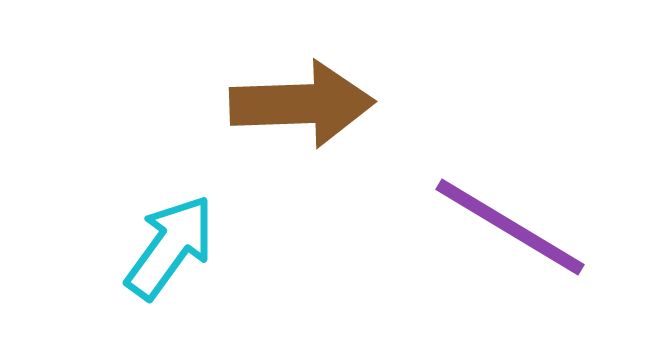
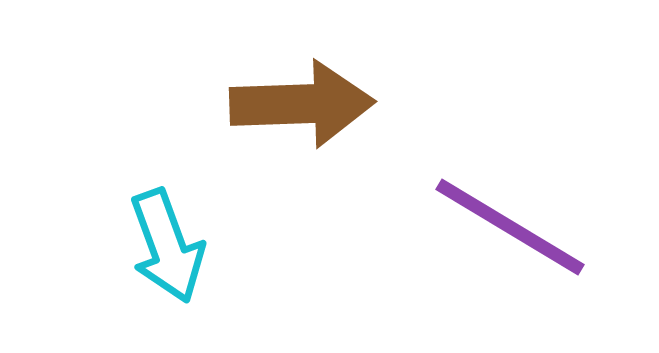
cyan arrow: moved 3 px left, 1 px up; rotated 124 degrees clockwise
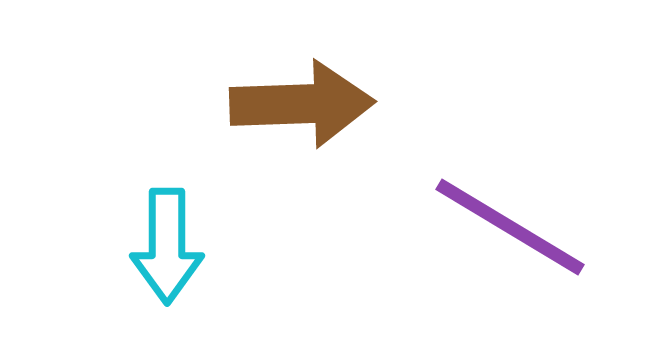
cyan arrow: rotated 20 degrees clockwise
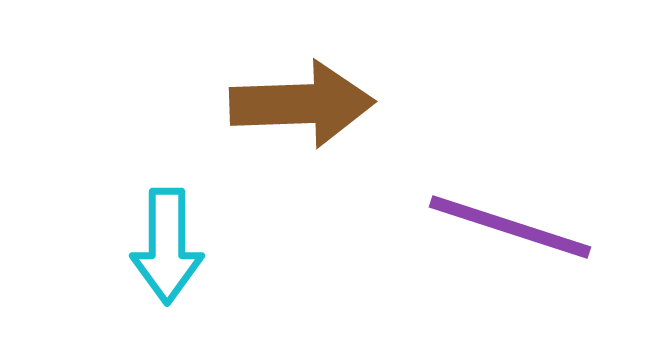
purple line: rotated 13 degrees counterclockwise
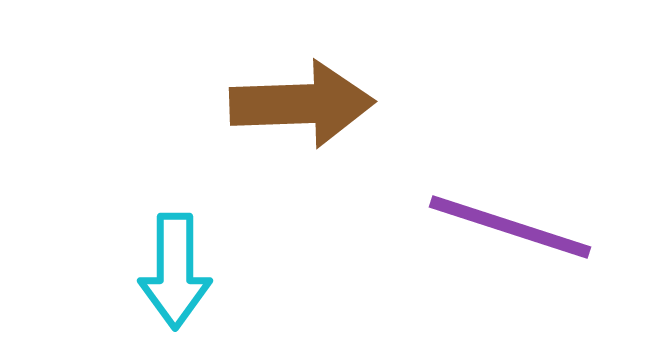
cyan arrow: moved 8 px right, 25 px down
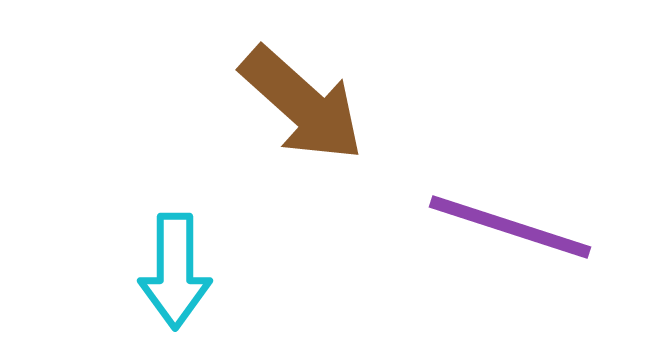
brown arrow: rotated 44 degrees clockwise
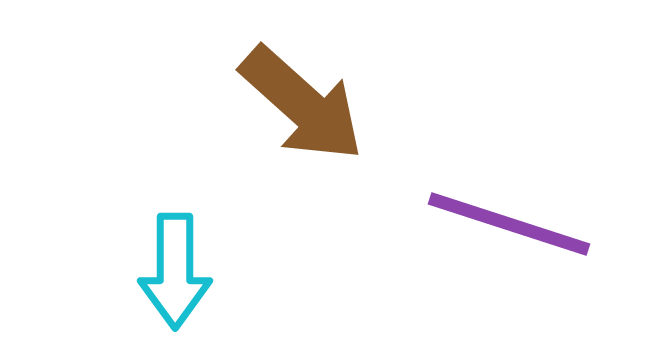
purple line: moved 1 px left, 3 px up
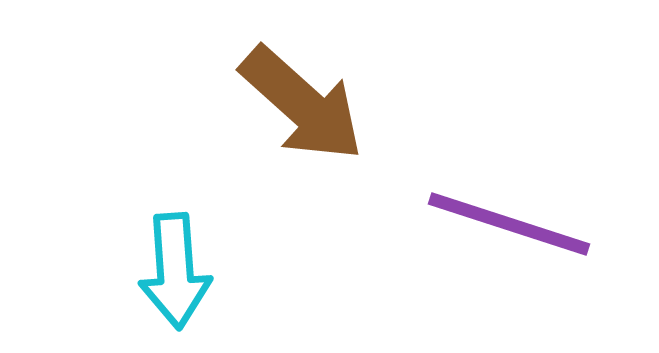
cyan arrow: rotated 4 degrees counterclockwise
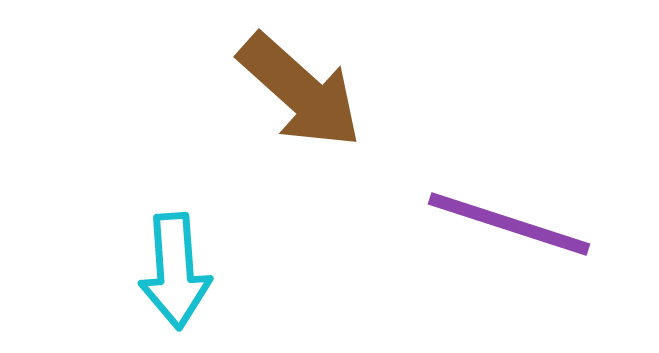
brown arrow: moved 2 px left, 13 px up
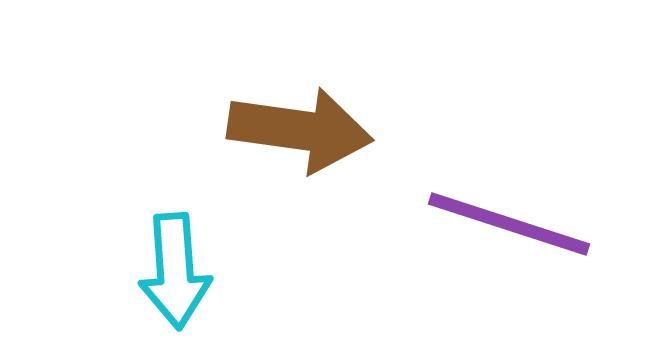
brown arrow: moved 39 px down; rotated 34 degrees counterclockwise
